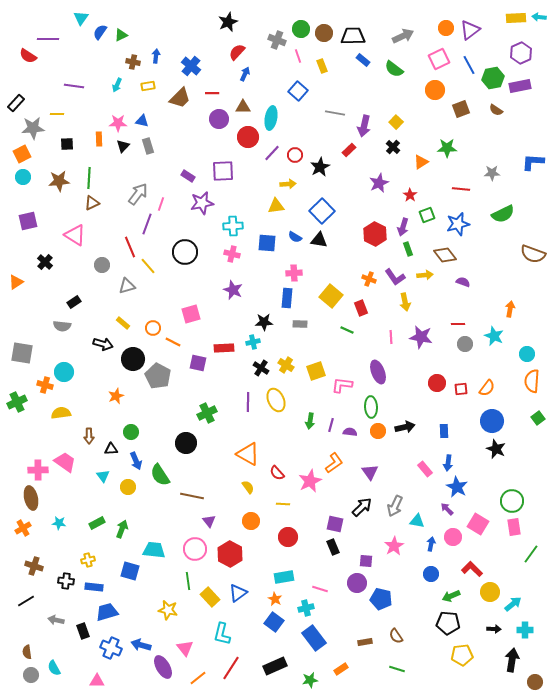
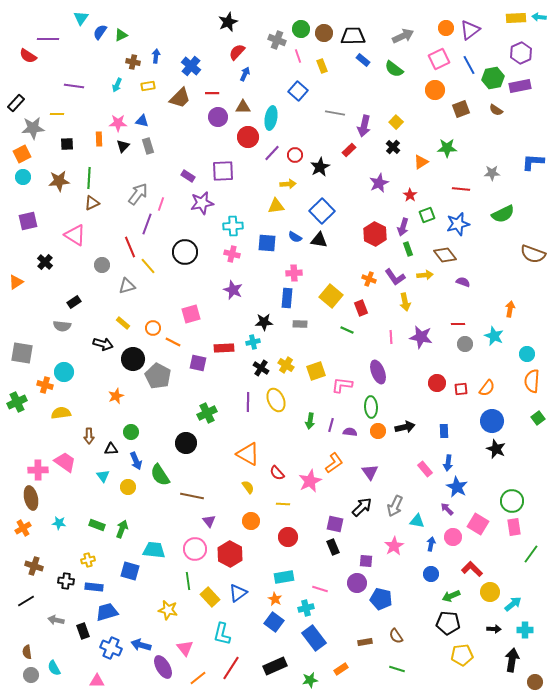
purple circle at (219, 119): moved 1 px left, 2 px up
green rectangle at (97, 523): moved 2 px down; rotated 49 degrees clockwise
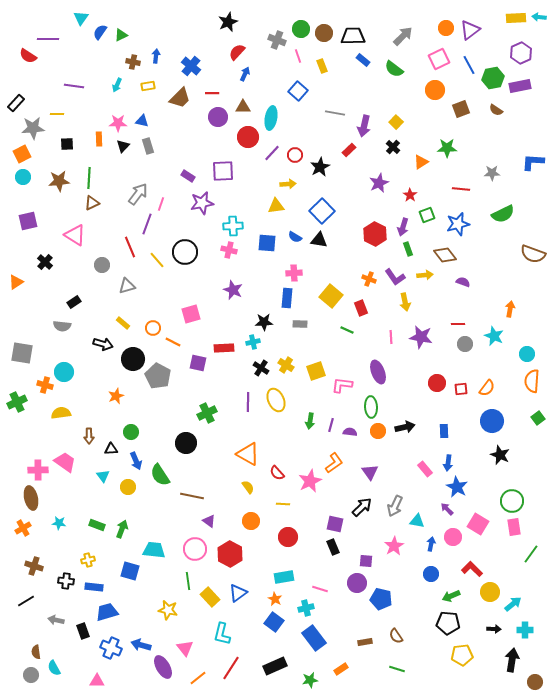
gray arrow at (403, 36): rotated 20 degrees counterclockwise
pink cross at (232, 254): moved 3 px left, 4 px up
yellow line at (148, 266): moved 9 px right, 6 px up
black star at (496, 449): moved 4 px right, 6 px down
purple triangle at (209, 521): rotated 16 degrees counterclockwise
brown semicircle at (27, 652): moved 9 px right
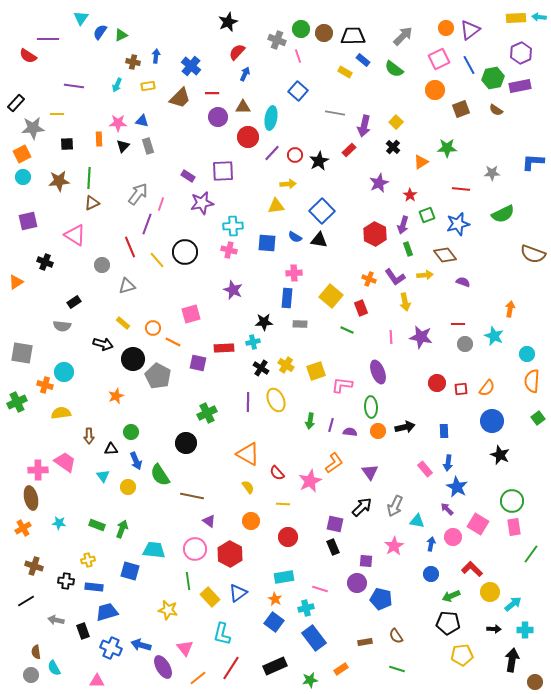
yellow rectangle at (322, 66): moved 23 px right, 6 px down; rotated 40 degrees counterclockwise
black star at (320, 167): moved 1 px left, 6 px up
purple arrow at (403, 227): moved 2 px up
black cross at (45, 262): rotated 21 degrees counterclockwise
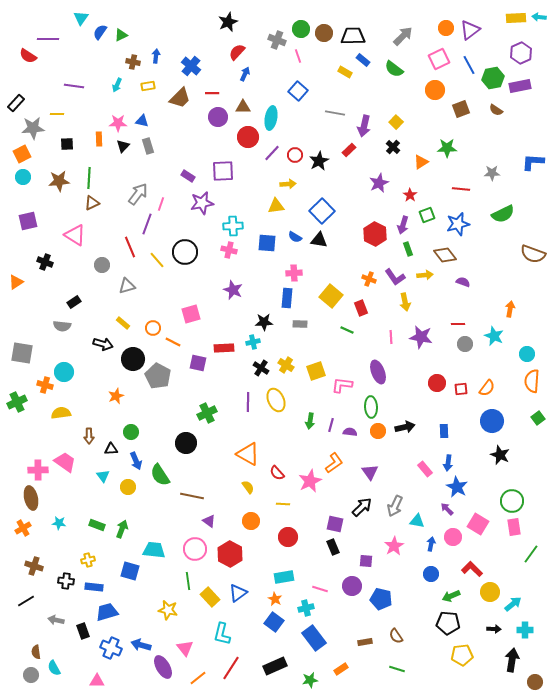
purple circle at (357, 583): moved 5 px left, 3 px down
